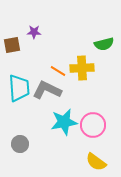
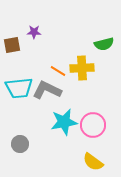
cyan trapezoid: rotated 88 degrees clockwise
yellow semicircle: moved 3 px left
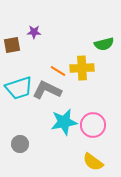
cyan trapezoid: rotated 12 degrees counterclockwise
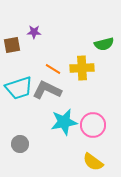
orange line: moved 5 px left, 2 px up
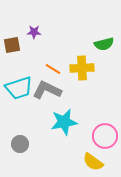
pink circle: moved 12 px right, 11 px down
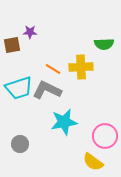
purple star: moved 4 px left
green semicircle: rotated 12 degrees clockwise
yellow cross: moved 1 px left, 1 px up
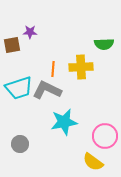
orange line: rotated 63 degrees clockwise
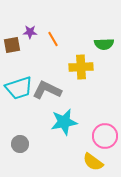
orange line: moved 30 px up; rotated 35 degrees counterclockwise
